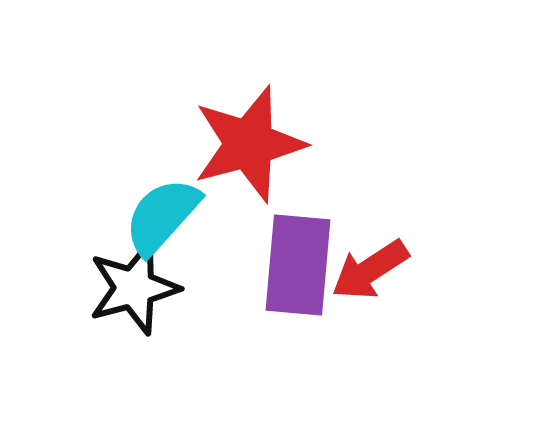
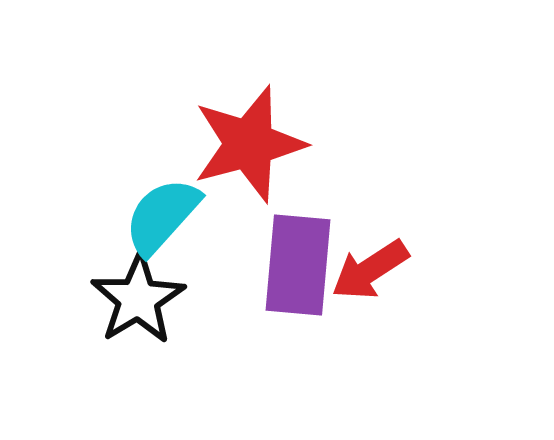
black star: moved 4 px right, 11 px down; rotated 16 degrees counterclockwise
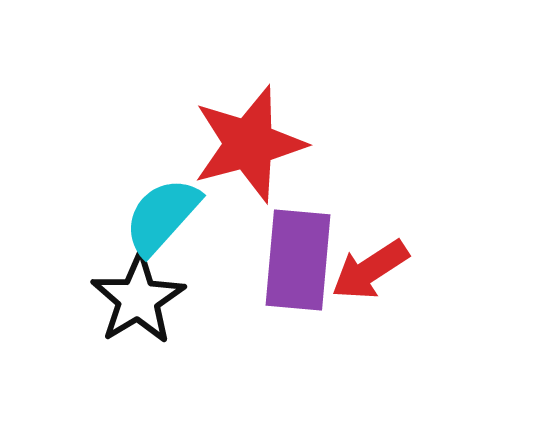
purple rectangle: moved 5 px up
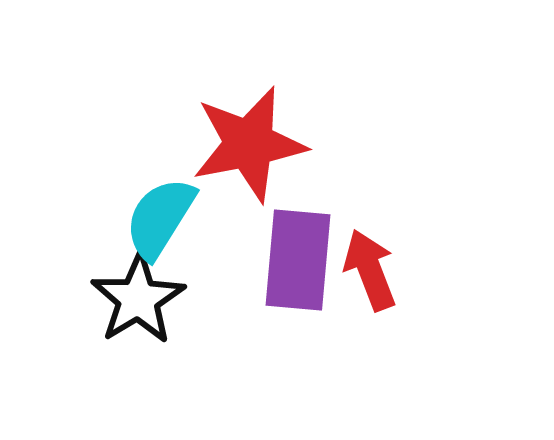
red star: rotated 4 degrees clockwise
cyan semicircle: moved 2 px left, 2 px down; rotated 10 degrees counterclockwise
red arrow: rotated 102 degrees clockwise
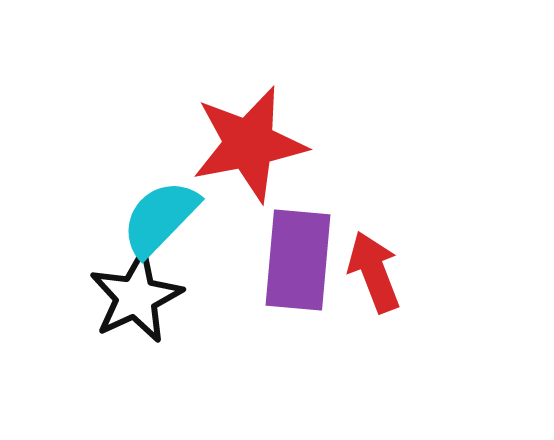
cyan semicircle: rotated 12 degrees clockwise
red arrow: moved 4 px right, 2 px down
black star: moved 2 px left, 2 px up; rotated 6 degrees clockwise
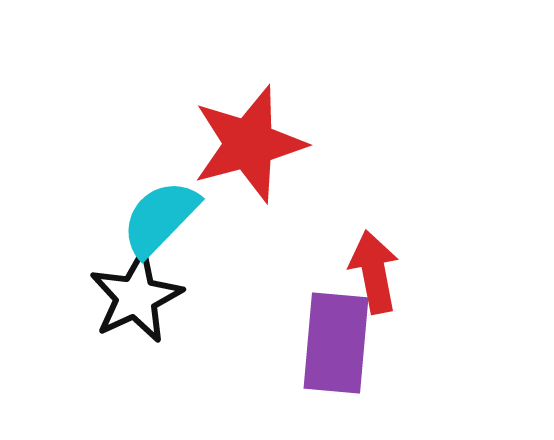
red star: rotated 4 degrees counterclockwise
purple rectangle: moved 38 px right, 83 px down
red arrow: rotated 10 degrees clockwise
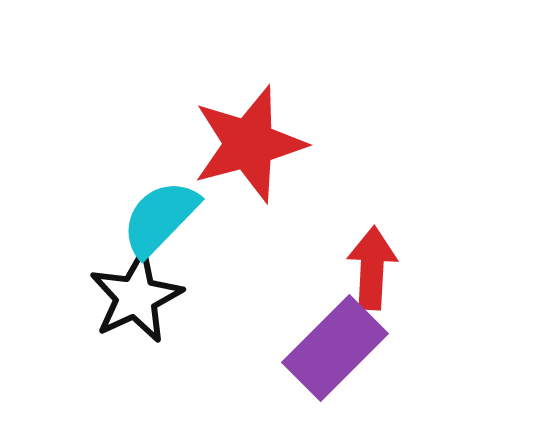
red arrow: moved 2 px left, 4 px up; rotated 14 degrees clockwise
purple rectangle: moved 1 px left, 5 px down; rotated 40 degrees clockwise
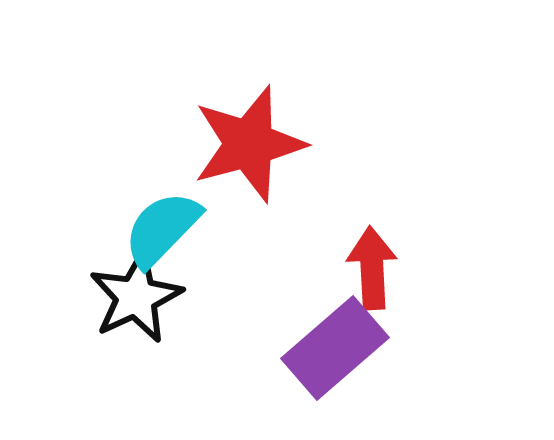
cyan semicircle: moved 2 px right, 11 px down
red arrow: rotated 6 degrees counterclockwise
purple rectangle: rotated 4 degrees clockwise
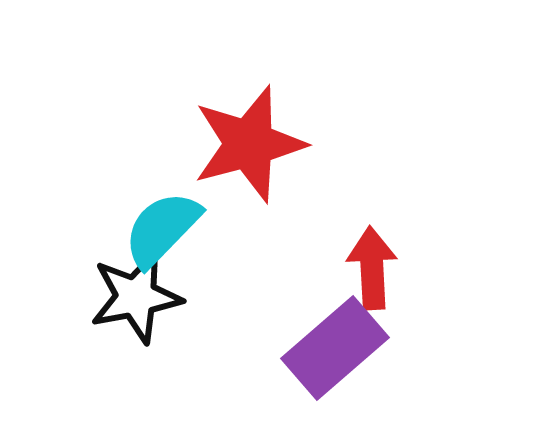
black star: rotated 14 degrees clockwise
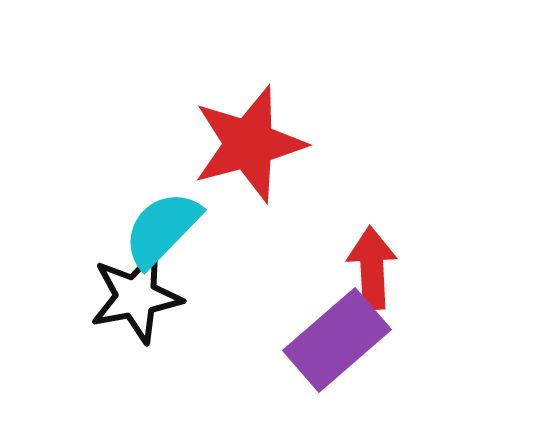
purple rectangle: moved 2 px right, 8 px up
